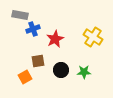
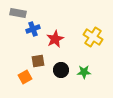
gray rectangle: moved 2 px left, 2 px up
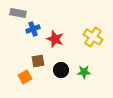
red star: rotated 24 degrees counterclockwise
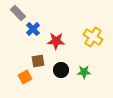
gray rectangle: rotated 35 degrees clockwise
blue cross: rotated 24 degrees counterclockwise
red star: moved 1 px right, 2 px down; rotated 18 degrees counterclockwise
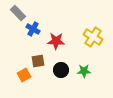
blue cross: rotated 16 degrees counterclockwise
green star: moved 1 px up
orange square: moved 1 px left, 2 px up
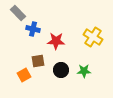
blue cross: rotated 16 degrees counterclockwise
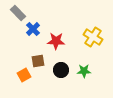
blue cross: rotated 32 degrees clockwise
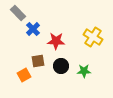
black circle: moved 4 px up
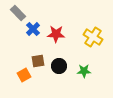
red star: moved 7 px up
black circle: moved 2 px left
